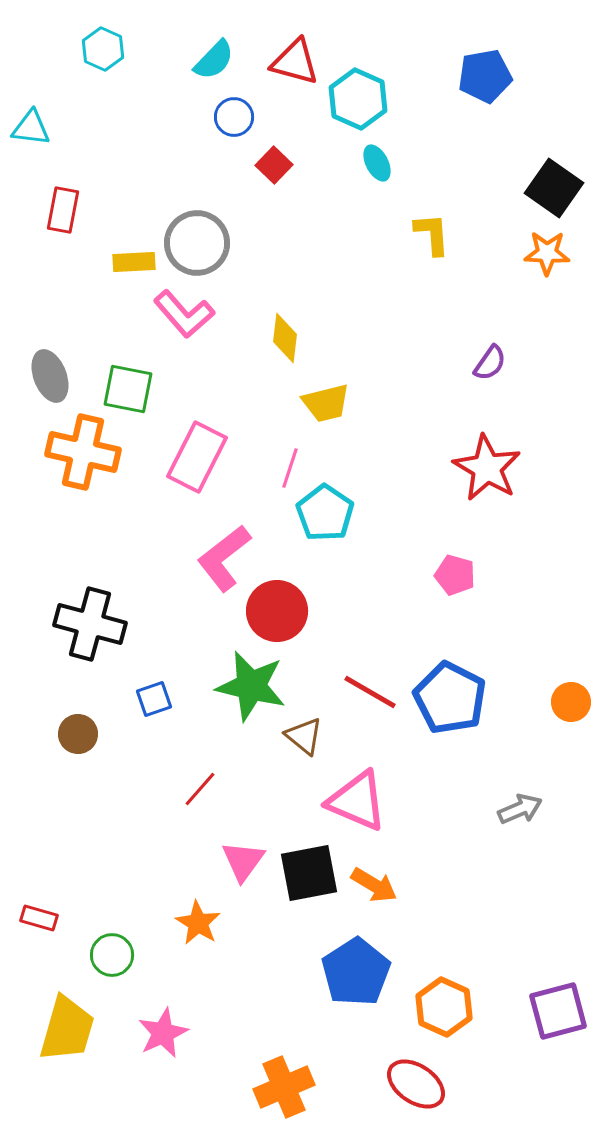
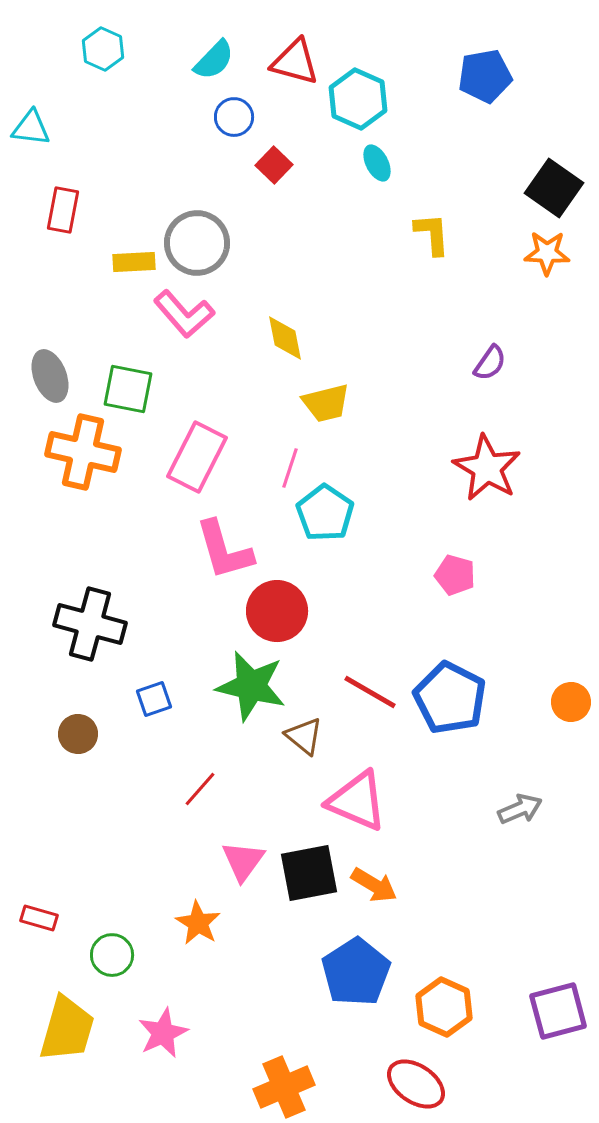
yellow diamond at (285, 338): rotated 18 degrees counterclockwise
pink L-shape at (224, 558): moved 8 px up; rotated 68 degrees counterclockwise
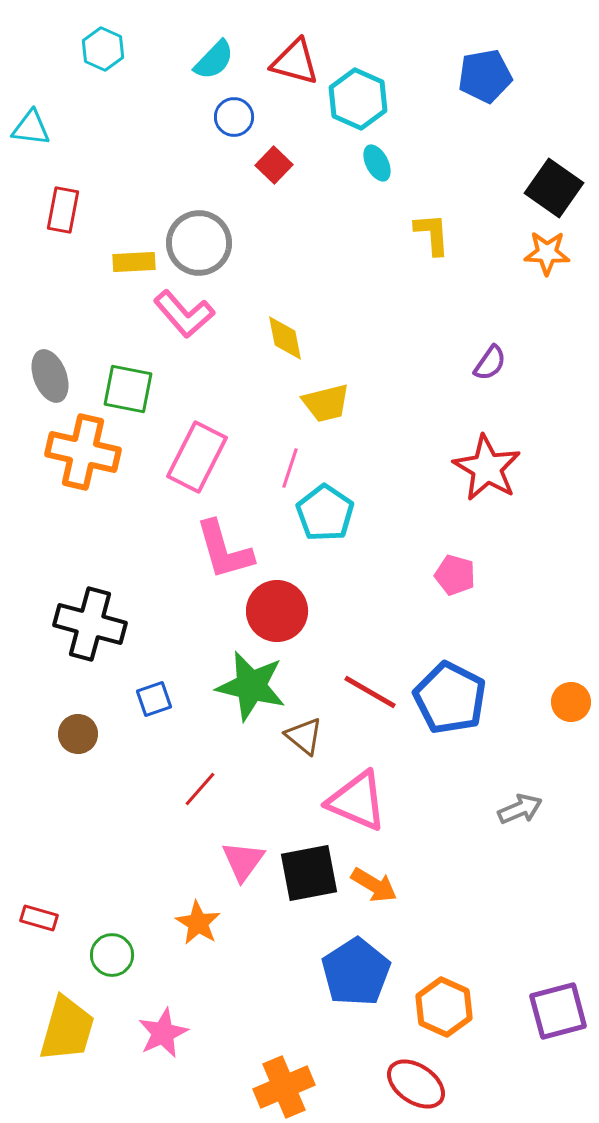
gray circle at (197, 243): moved 2 px right
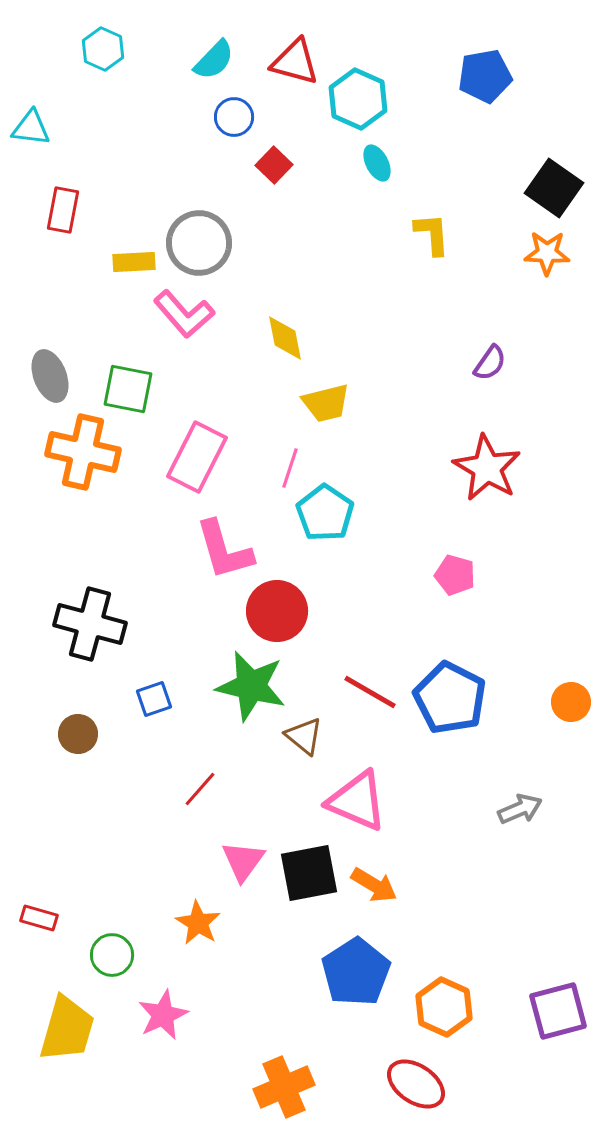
pink star at (163, 1033): moved 18 px up
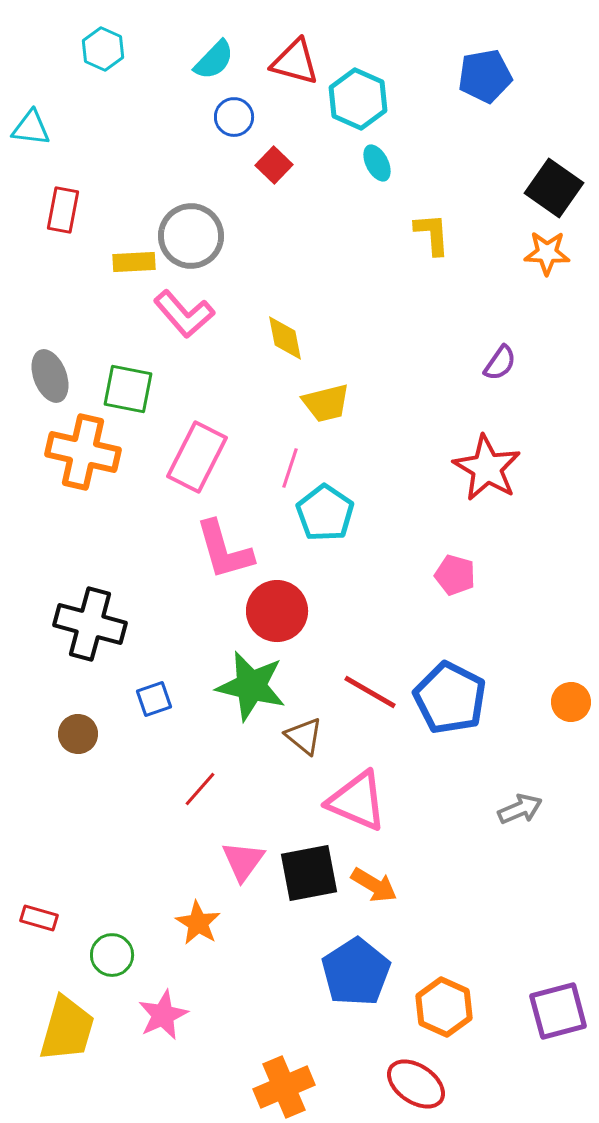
gray circle at (199, 243): moved 8 px left, 7 px up
purple semicircle at (490, 363): moved 10 px right
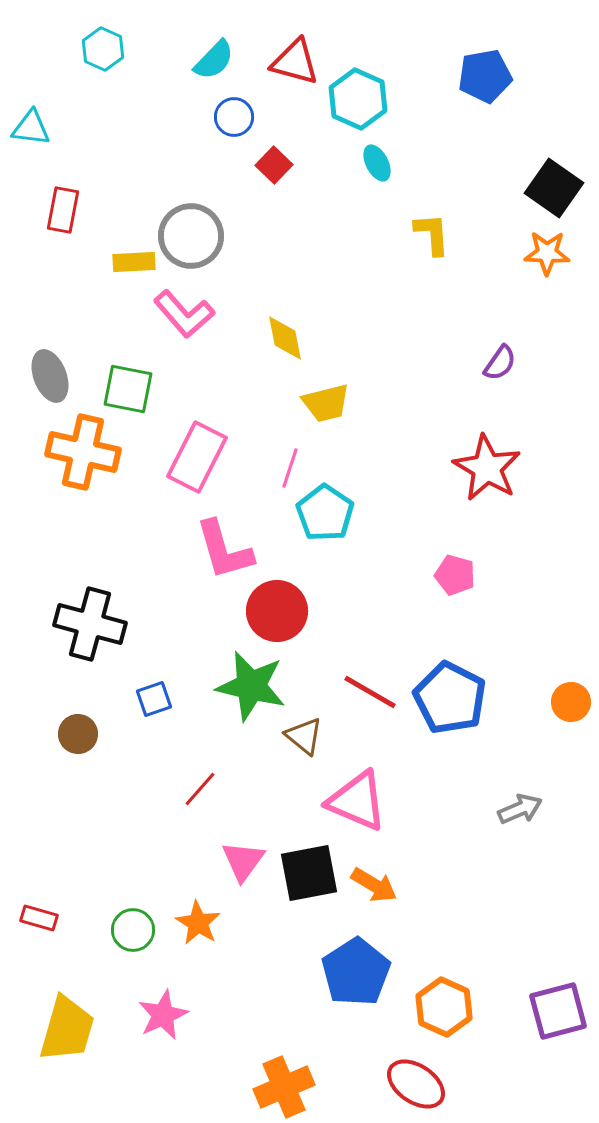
green circle at (112, 955): moved 21 px right, 25 px up
